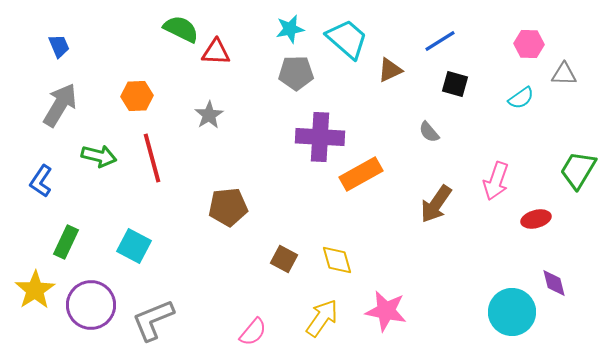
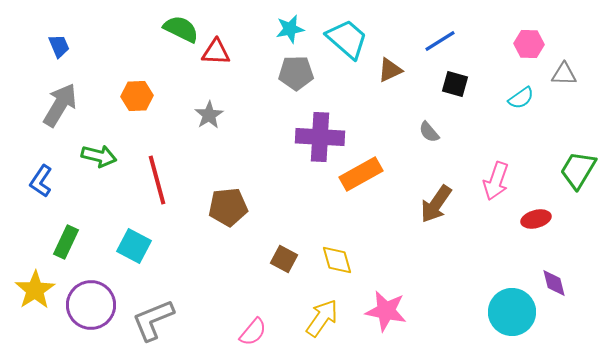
red line: moved 5 px right, 22 px down
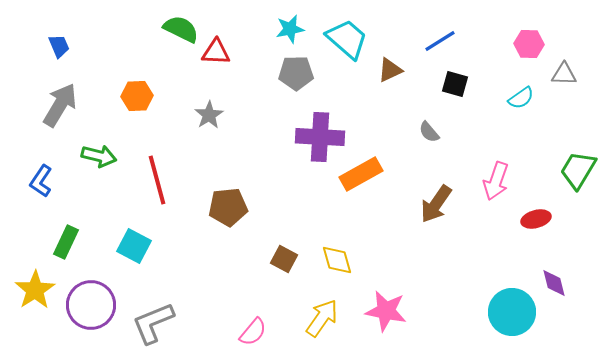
gray L-shape: moved 3 px down
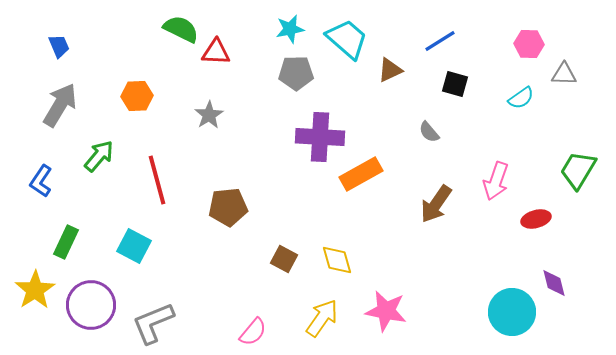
green arrow: rotated 64 degrees counterclockwise
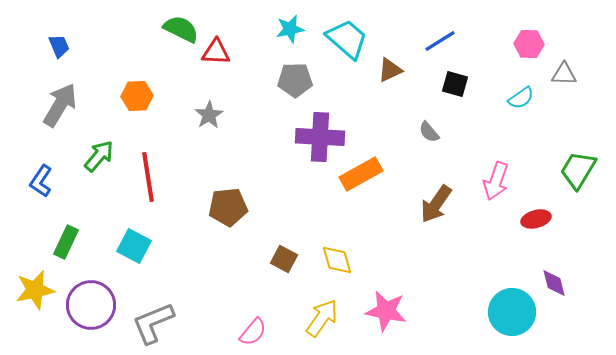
gray pentagon: moved 1 px left, 7 px down
red line: moved 9 px left, 3 px up; rotated 6 degrees clockwise
yellow star: rotated 21 degrees clockwise
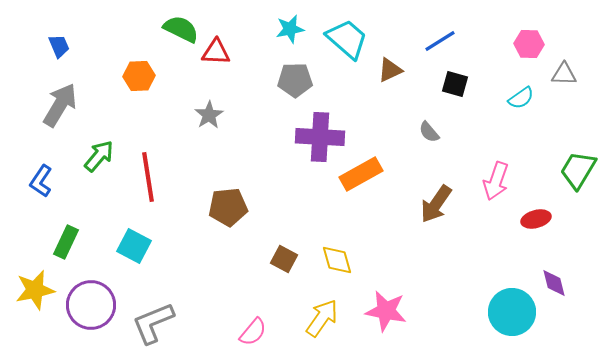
orange hexagon: moved 2 px right, 20 px up
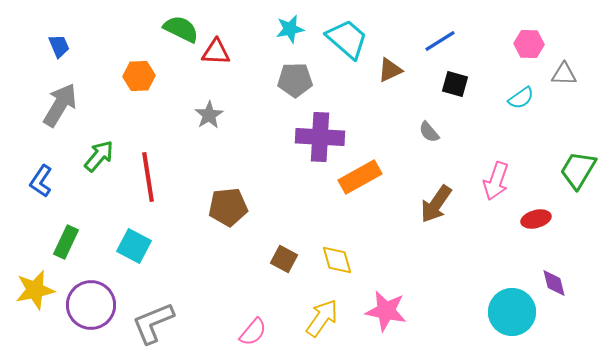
orange rectangle: moved 1 px left, 3 px down
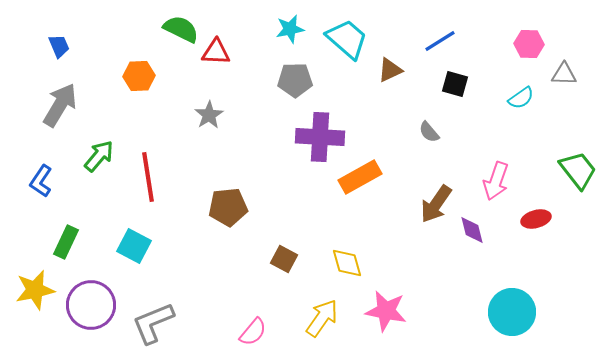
green trapezoid: rotated 111 degrees clockwise
yellow diamond: moved 10 px right, 3 px down
purple diamond: moved 82 px left, 53 px up
